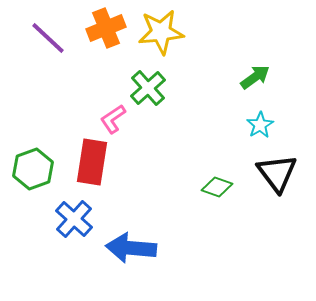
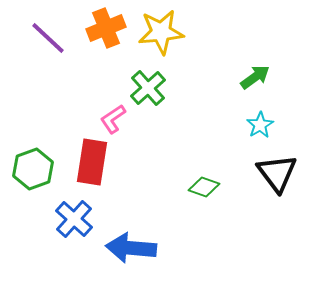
green diamond: moved 13 px left
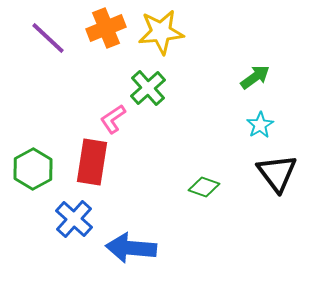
green hexagon: rotated 9 degrees counterclockwise
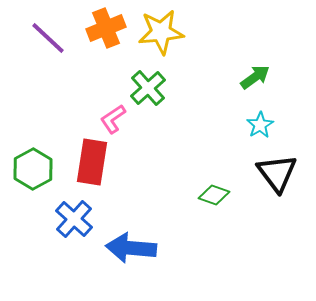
green diamond: moved 10 px right, 8 px down
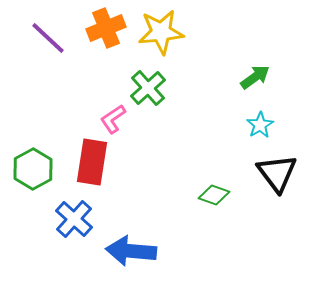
blue arrow: moved 3 px down
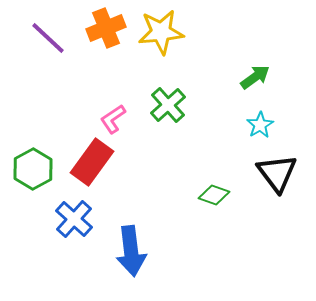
green cross: moved 20 px right, 17 px down
red rectangle: rotated 27 degrees clockwise
blue arrow: rotated 102 degrees counterclockwise
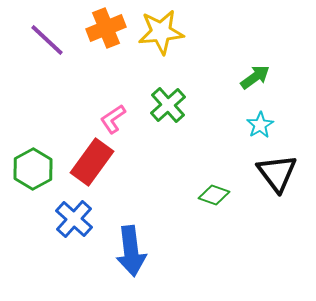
purple line: moved 1 px left, 2 px down
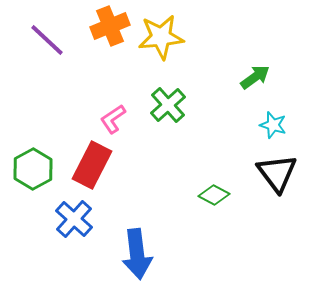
orange cross: moved 4 px right, 2 px up
yellow star: moved 5 px down
cyan star: moved 13 px right; rotated 24 degrees counterclockwise
red rectangle: moved 3 px down; rotated 9 degrees counterclockwise
green diamond: rotated 8 degrees clockwise
blue arrow: moved 6 px right, 3 px down
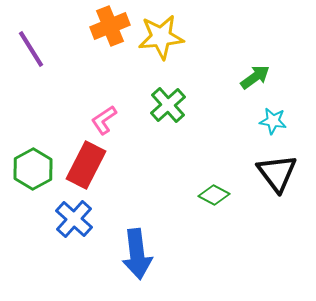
purple line: moved 16 px left, 9 px down; rotated 15 degrees clockwise
pink L-shape: moved 9 px left, 1 px down
cyan star: moved 4 px up; rotated 8 degrees counterclockwise
red rectangle: moved 6 px left
